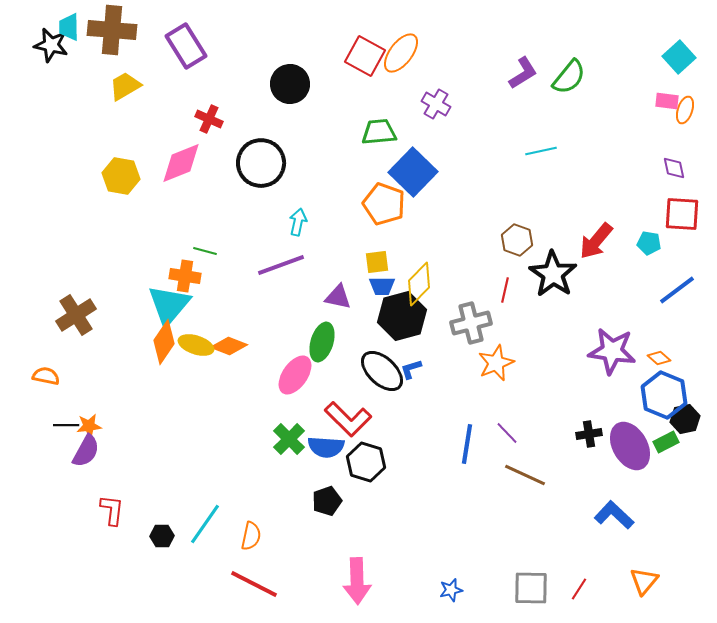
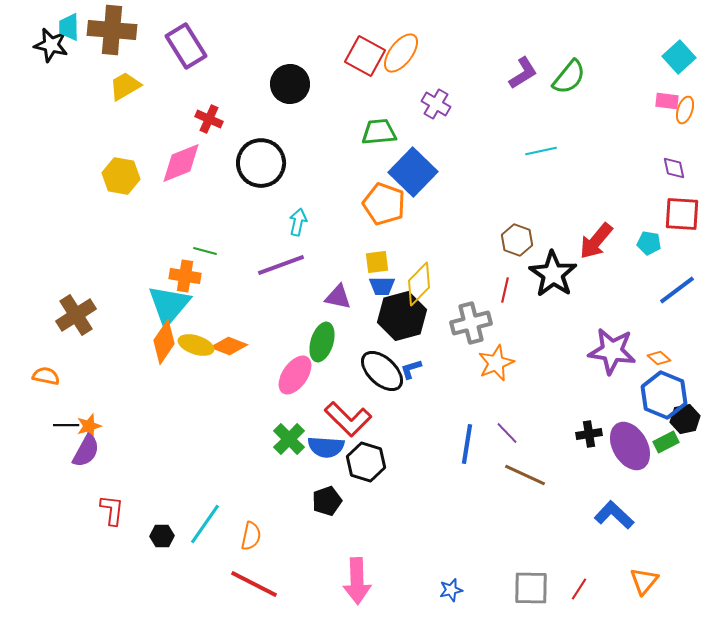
orange star at (89, 426): rotated 10 degrees counterclockwise
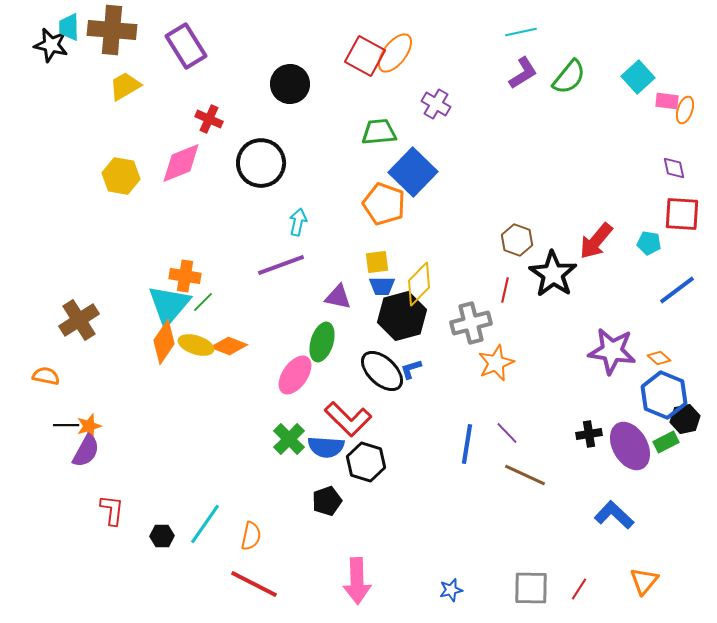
orange ellipse at (401, 53): moved 6 px left
cyan square at (679, 57): moved 41 px left, 20 px down
cyan line at (541, 151): moved 20 px left, 119 px up
green line at (205, 251): moved 2 px left, 51 px down; rotated 60 degrees counterclockwise
brown cross at (76, 315): moved 3 px right, 5 px down
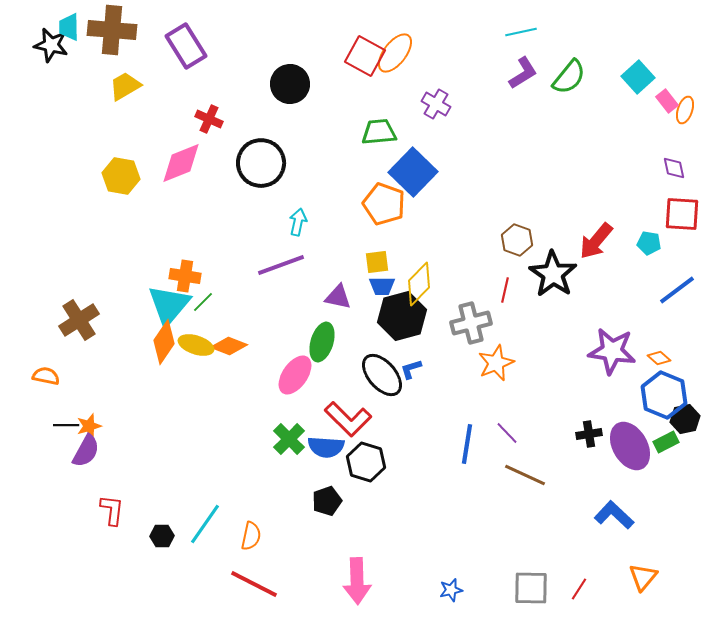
pink rectangle at (667, 101): rotated 45 degrees clockwise
black ellipse at (382, 371): moved 4 px down; rotated 6 degrees clockwise
orange triangle at (644, 581): moved 1 px left, 4 px up
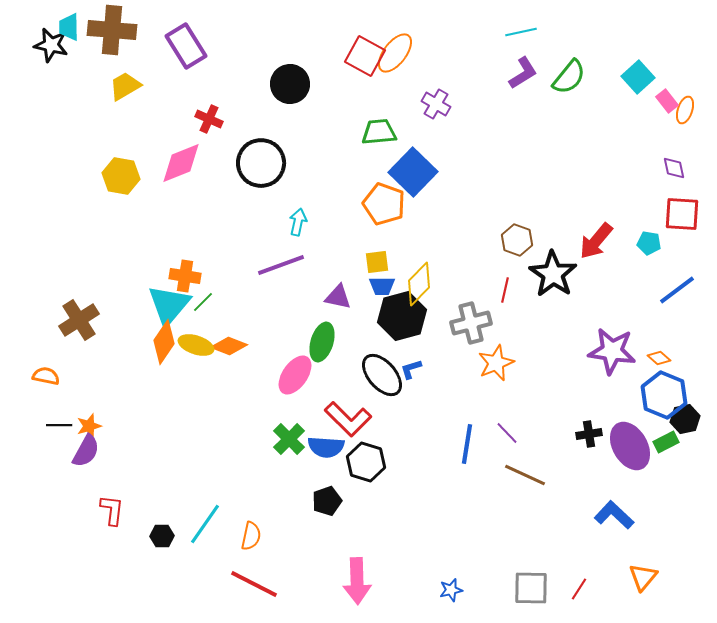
black line at (66, 425): moved 7 px left
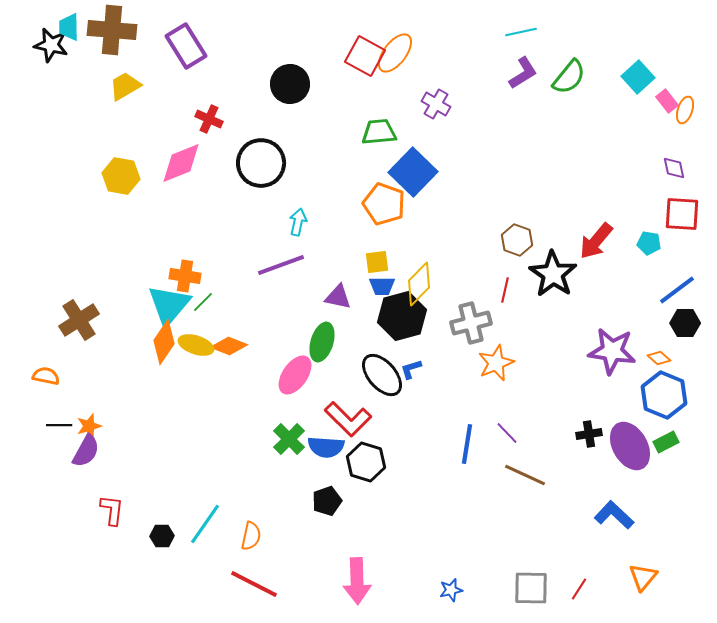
black hexagon at (685, 419): moved 96 px up; rotated 12 degrees clockwise
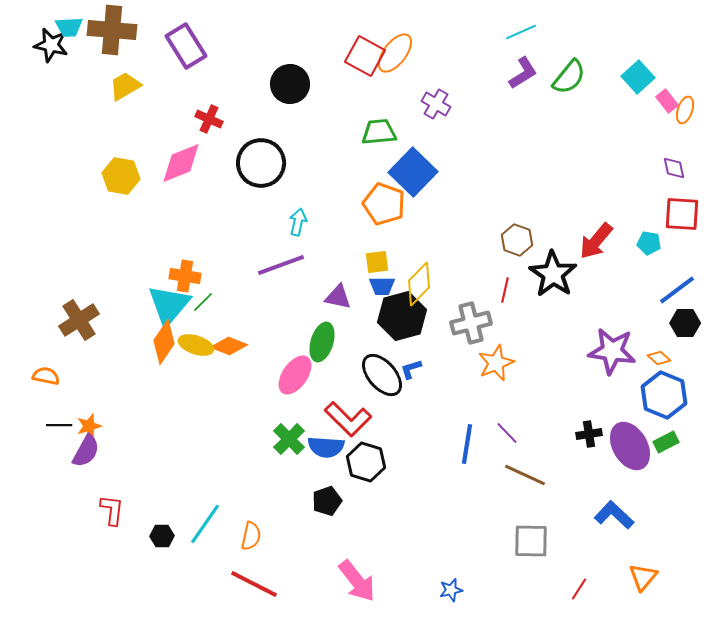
cyan trapezoid at (69, 27): rotated 92 degrees counterclockwise
cyan line at (521, 32): rotated 12 degrees counterclockwise
pink arrow at (357, 581): rotated 36 degrees counterclockwise
gray square at (531, 588): moved 47 px up
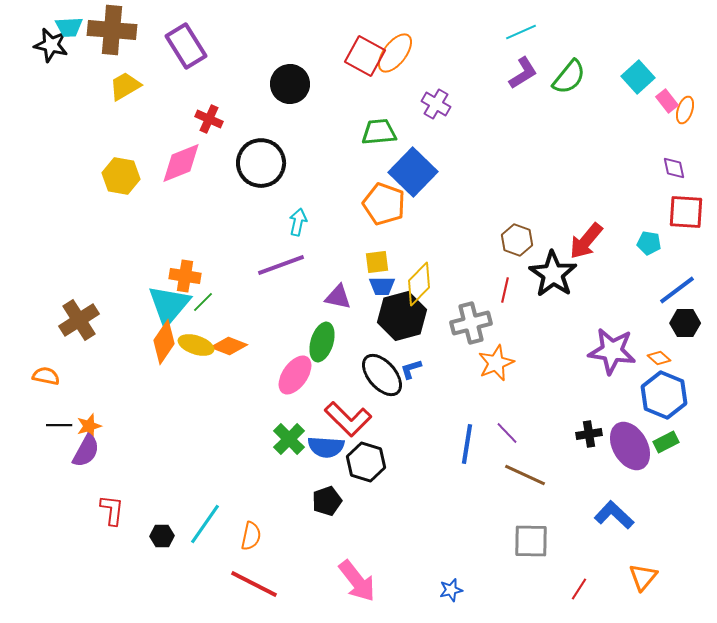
red square at (682, 214): moved 4 px right, 2 px up
red arrow at (596, 241): moved 10 px left
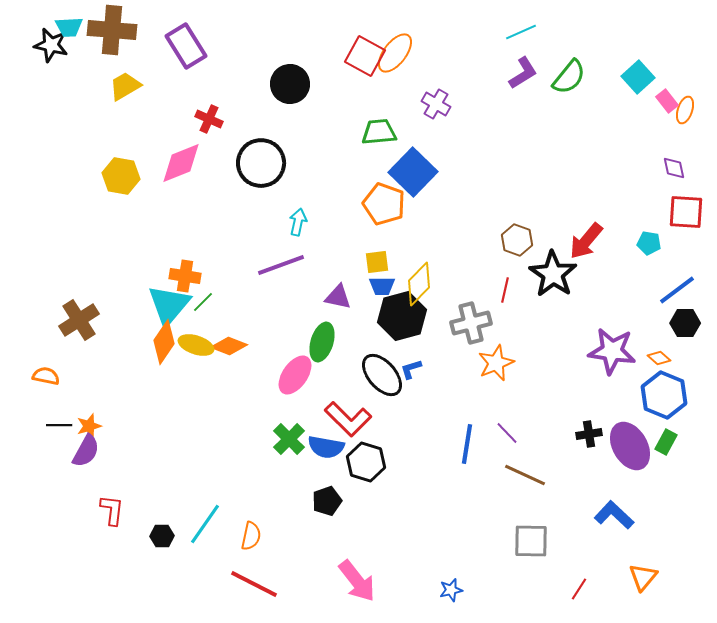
green rectangle at (666, 442): rotated 35 degrees counterclockwise
blue semicircle at (326, 447): rotated 6 degrees clockwise
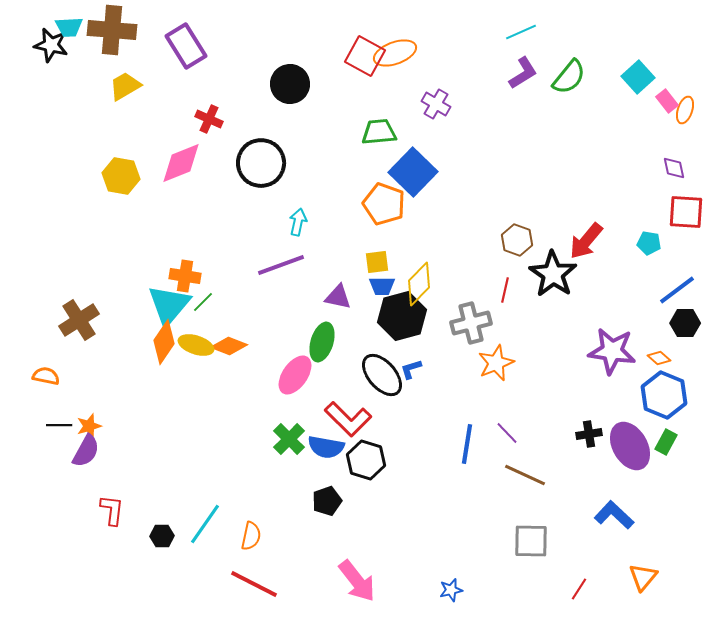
orange ellipse at (395, 53): rotated 33 degrees clockwise
black hexagon at (366, 462): moved 2 px up
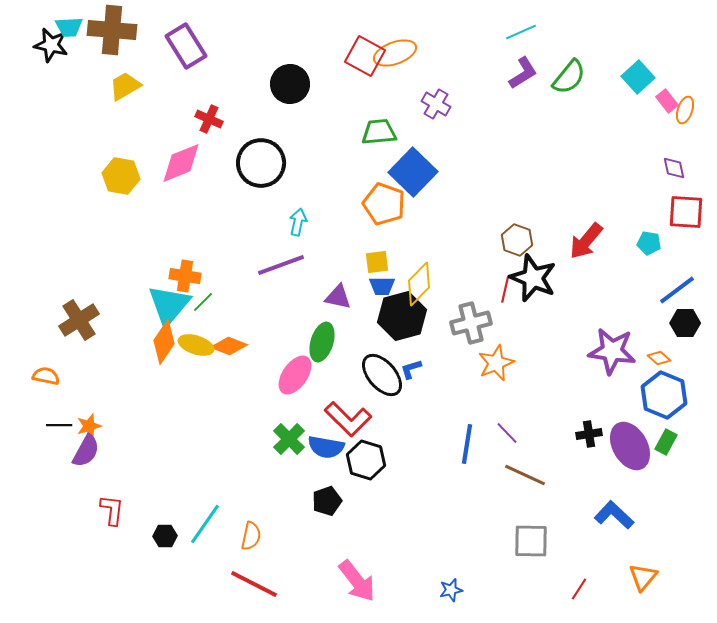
black star at (553, 274): moved 20 px left, 4 px down; rotated 12 degrees counterclockwise
black hexagon at (162, 536): moved 3 px right
